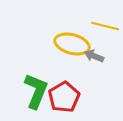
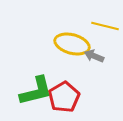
green L-shape: rotated 54 degrees clockwise
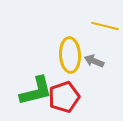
yellow ellipse: moved 2 px left, 11 px down; rotated 72 degrees clockwise
gray arrow: moved 5 px down
red pentagon: rotated 12 degrees clockwise
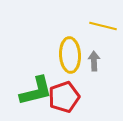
yellow line: moved 2 px left
gray arrow: rotated 66 degrees clockwise
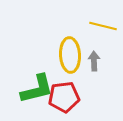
green L-shape: moved 1 px right, 2 px up
red pentagon: rotated 12 degrees clockwise
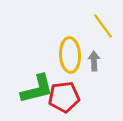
yellow line: rotated 40 degrees clockwise
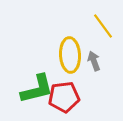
gray arrow: rotated 18 degrees counterclockwise
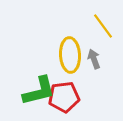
gray arrow: moved 2 px up
green L-shape: moved 2 px right, 2 px down
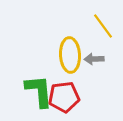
gray arrow: rotated 72 degrees counterclockwise
green L-shape: rotated 81 degrees counterclockwise
